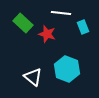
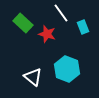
white line: rotated 48 degrees clockwise
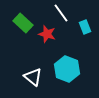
cyan rectangle: moved 2 px right
